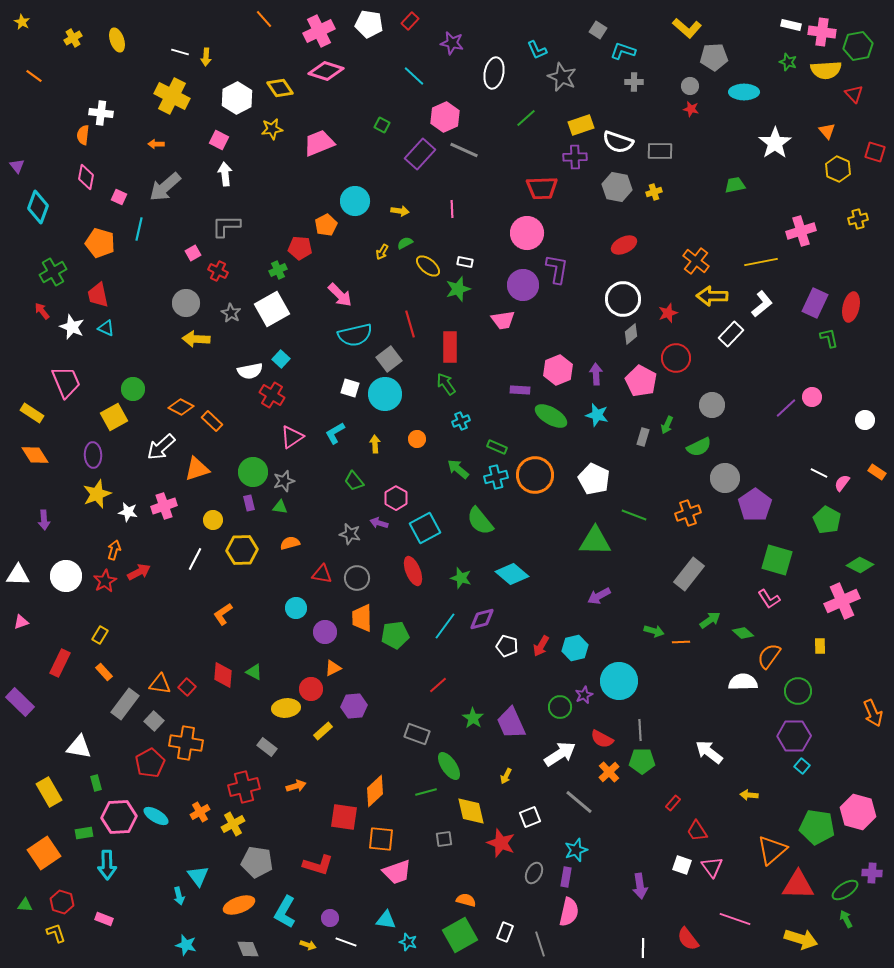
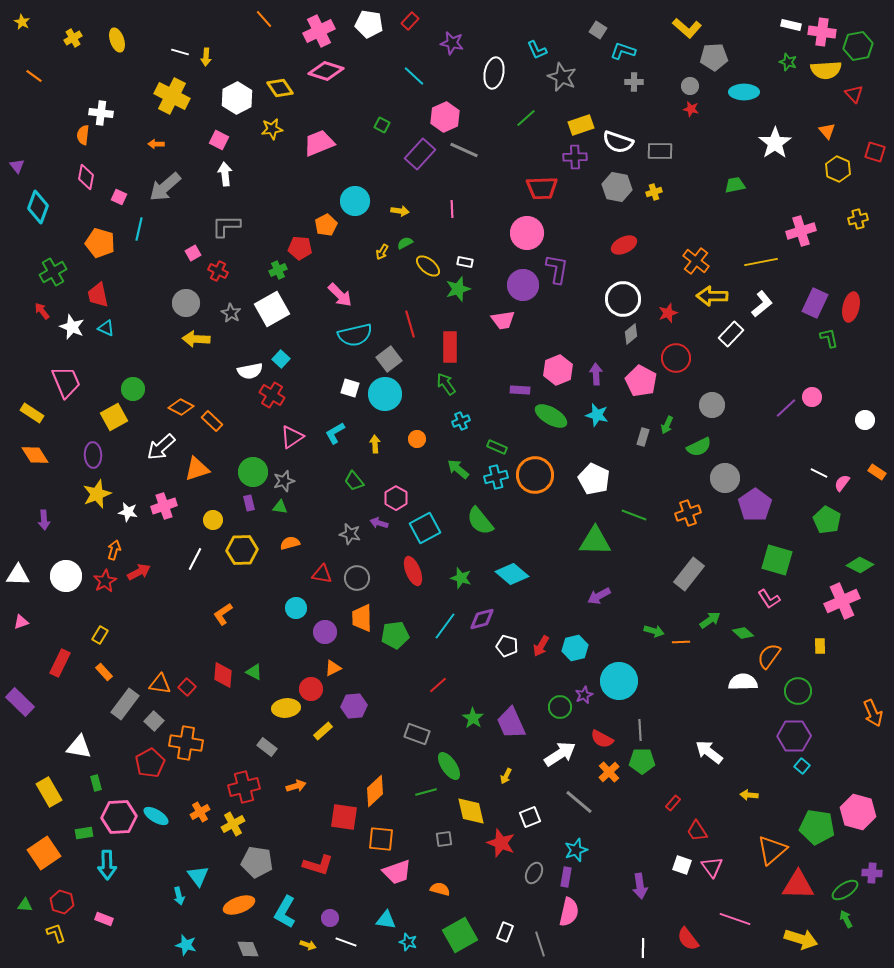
orange semicircle at (466, 900): moved 26 px left, 11 px up
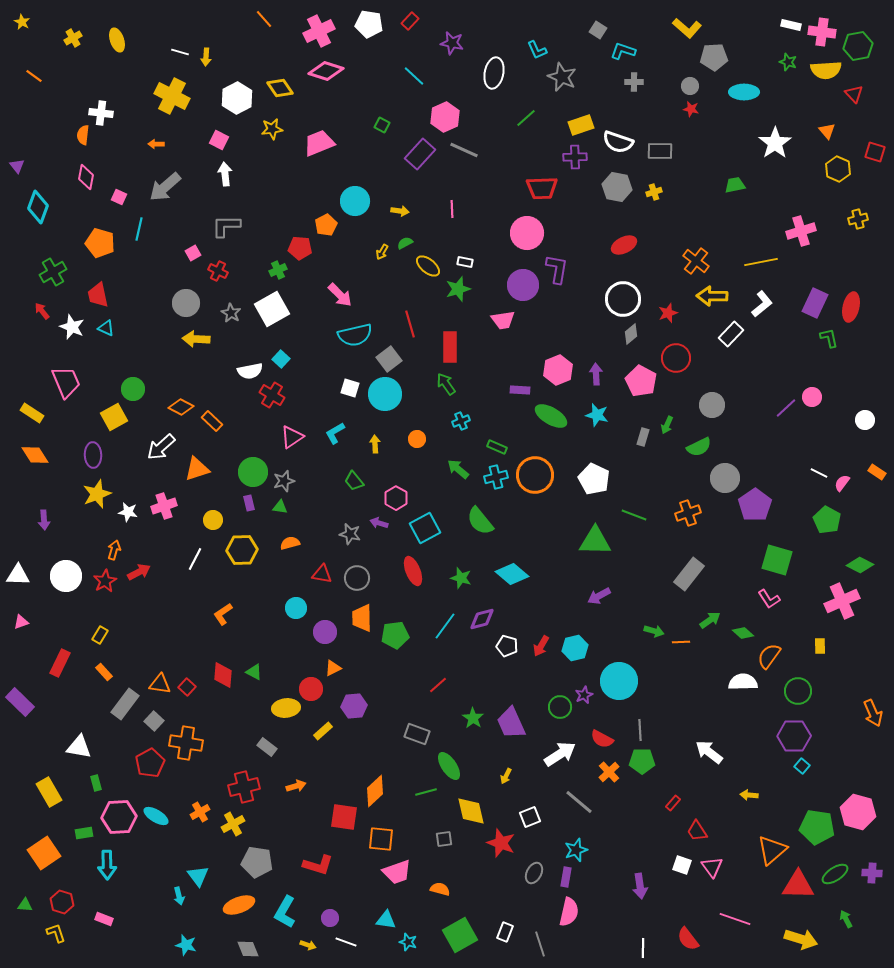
green ellipse at (845, 890): moved 10 px left, 16 px up
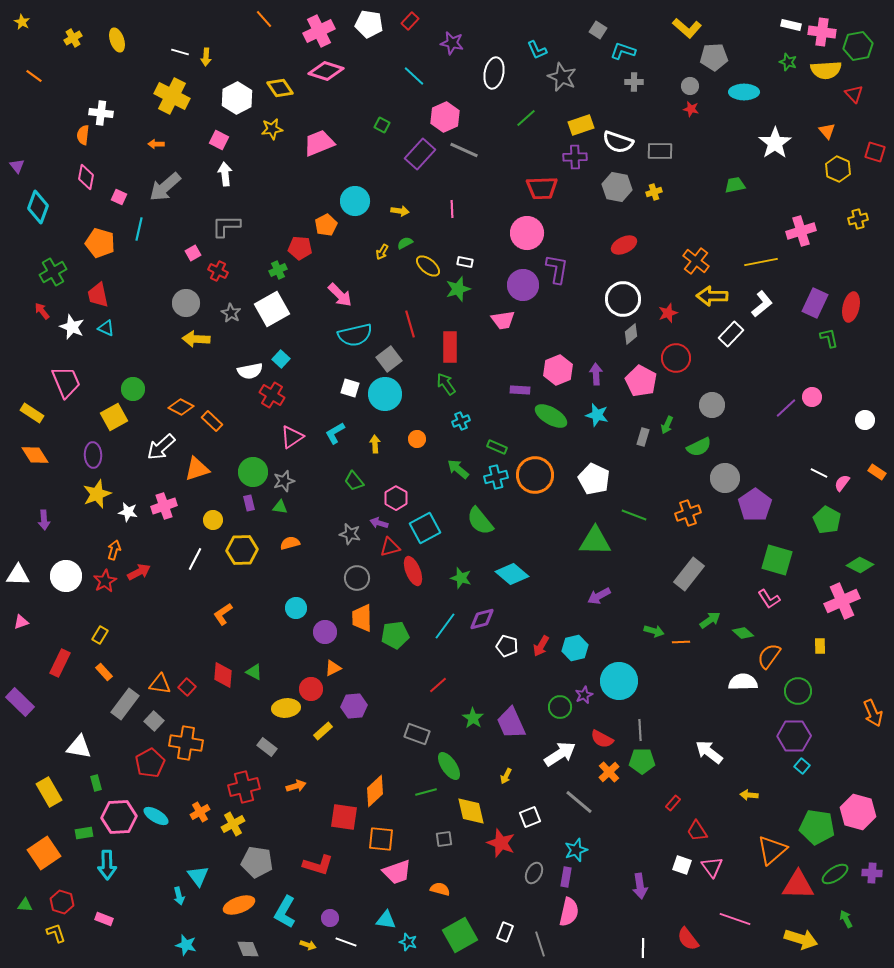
red triangle at (322, 574): moved 68 px right, 27 px up; rotated 25 degrees counterclockwise
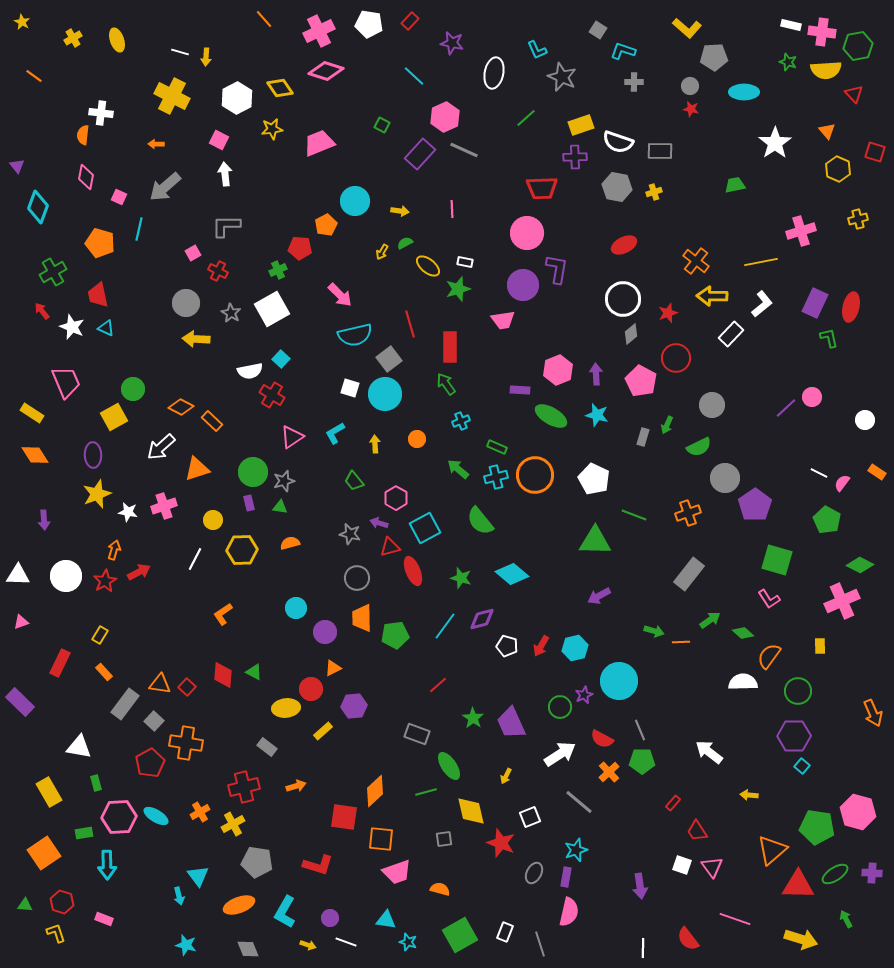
gray line at (640, 730): rotated 20 degrees counterclockwise
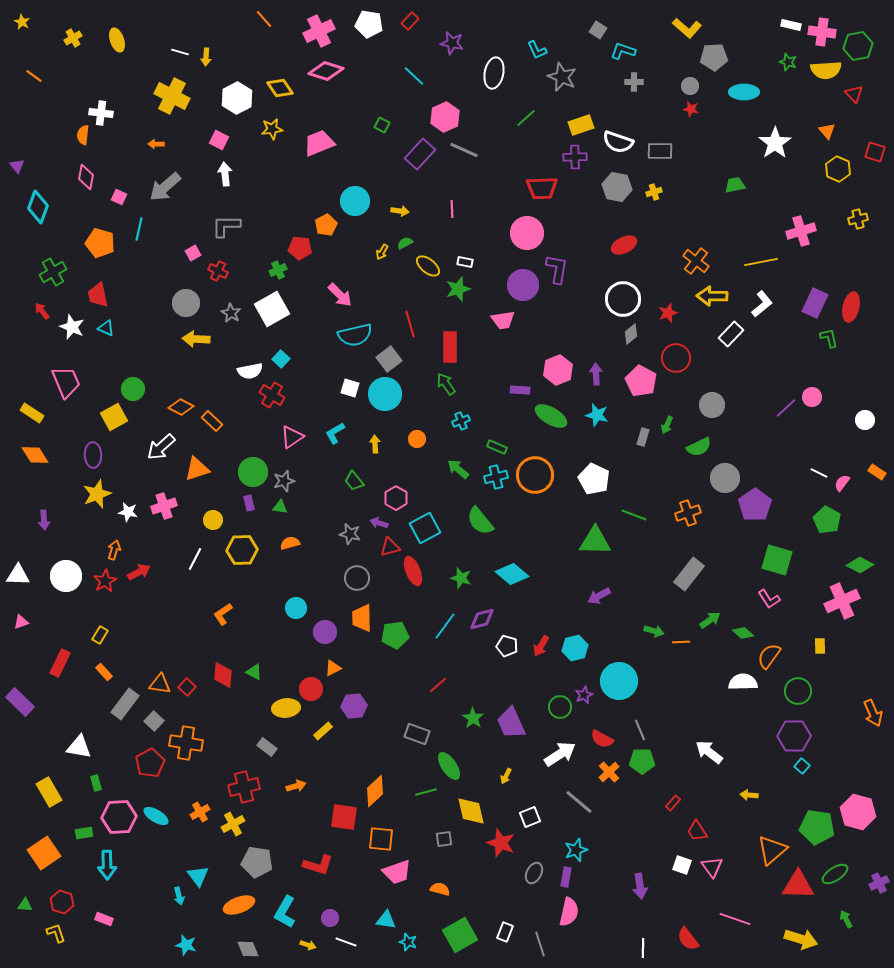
purple cross at (872, 873): moved 7 px right, 10 px down; rotated 30 degrees counterclockwise
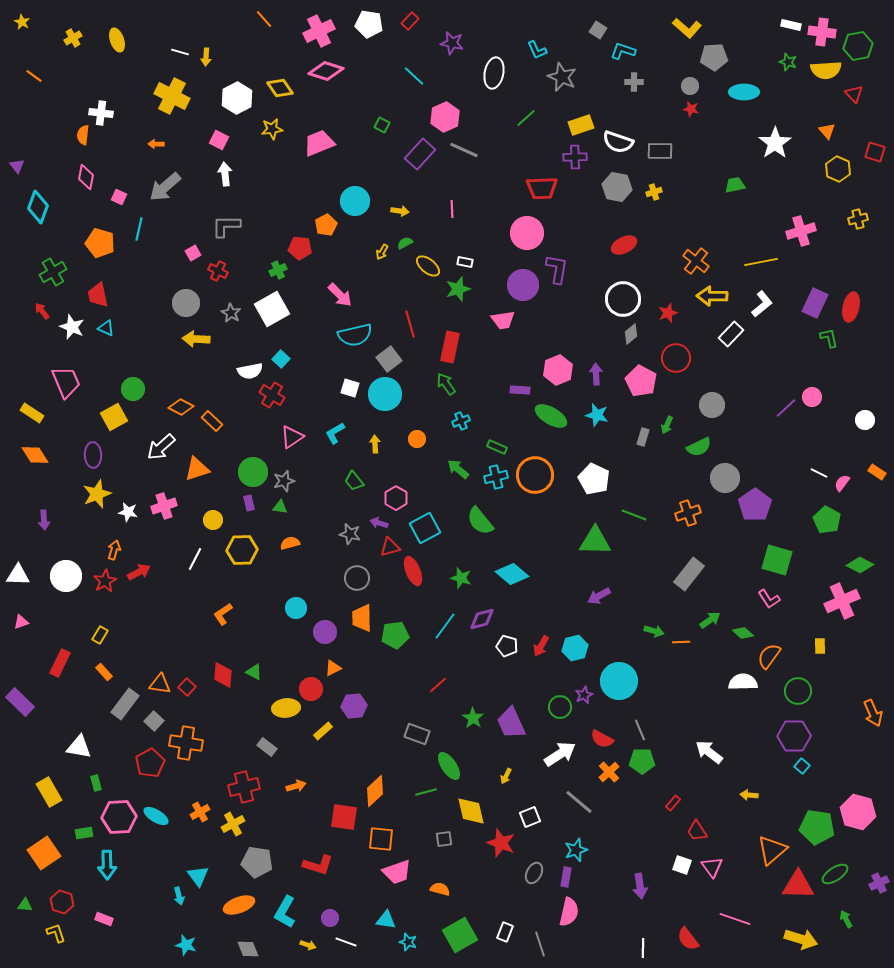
red rectangle at (450, 347): rotated 12 degrees clockwise
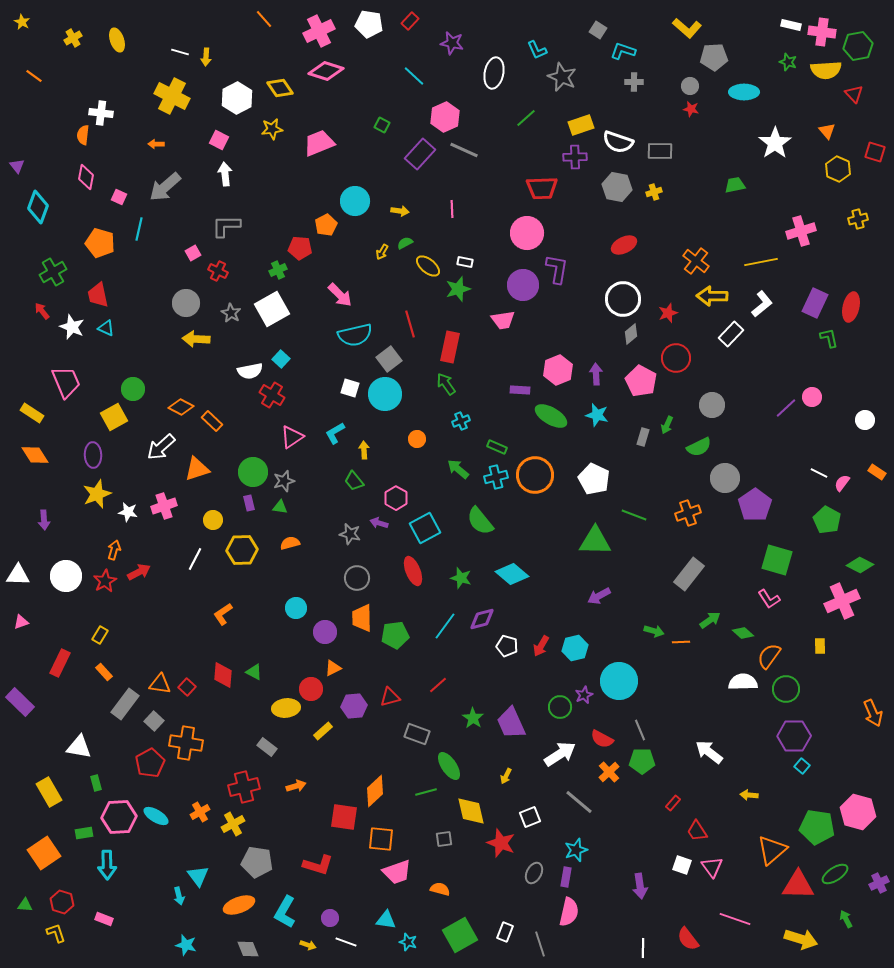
yellow arrow at (375, 444): moved 11 px left, 6 px down
red triangle at (390, 547): moved 150 px down
green circle at (798, 691): moved 12 px left, 2 px up
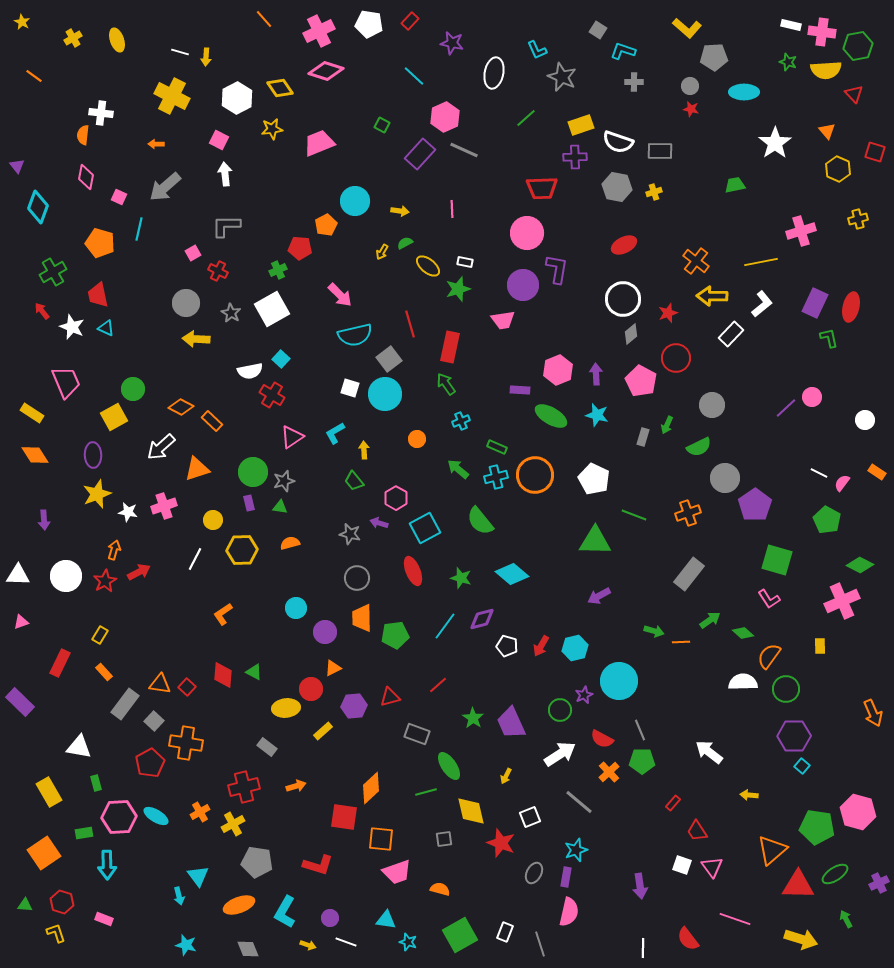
green circle at (560, 707): moved 3 px down
orange diamond at (375, 791): moved 4 px left, 3 px up
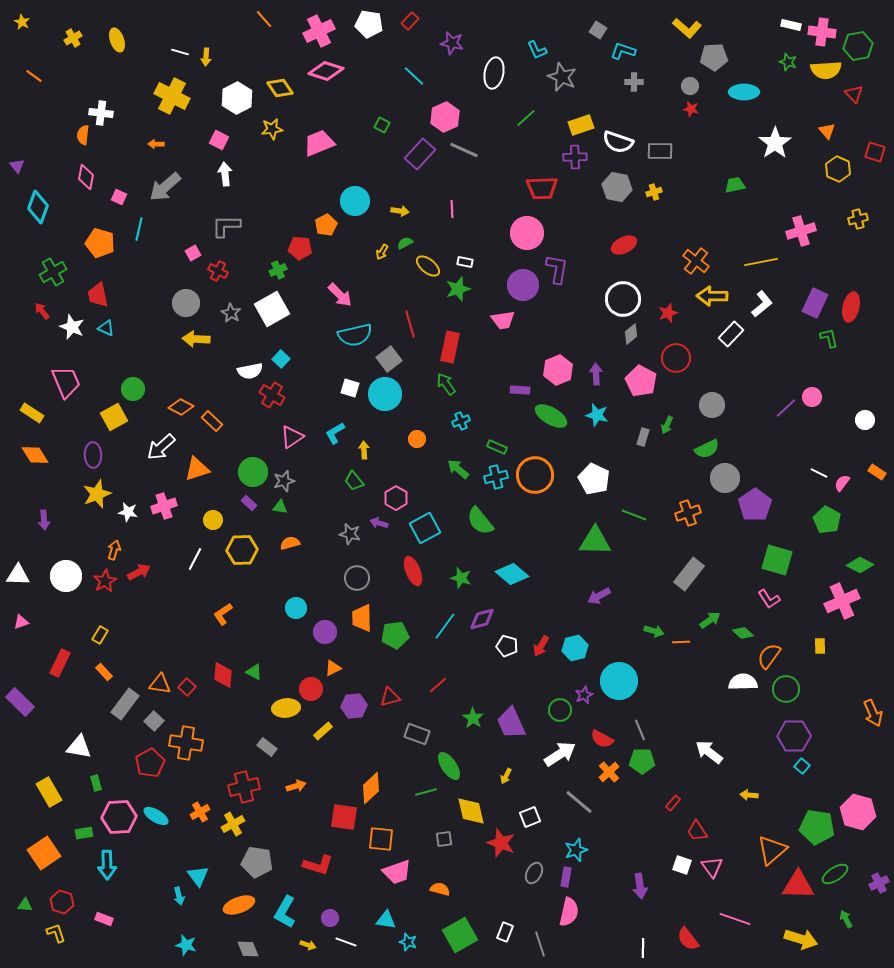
green semicircle at (699, 447): moved 8 px right, 2 px down
purple rectangle at (249, 503): rotated 35 degrees counterclockwise
